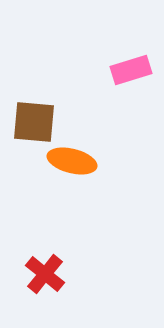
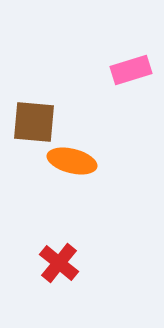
red cross: moved 14 px right, 11 px up
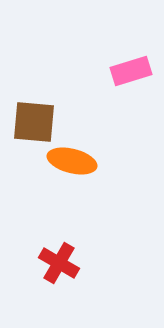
pink rectangle: moved 1 px down
red cross: rotated 9 degrees counterclockwise
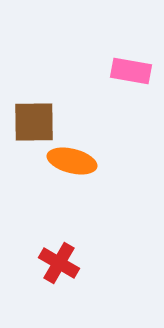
pink rectangle: rotated 27 degrees clockwise
brown square: rotated 6 degrees counterclockwise
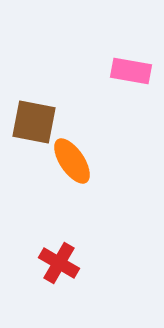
brown square: rotated 12 degrees clockwise
orange ellipse: rotated 42 degrees clockwise
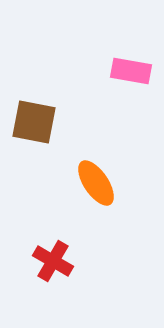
orange ellipse: moved 24 px right, 22 px down
red cross: moved 6 px left, 2 px up
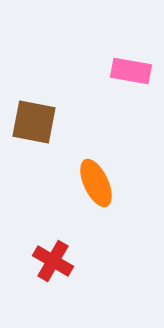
orange ellipse: rotated 9 degrees clockwise
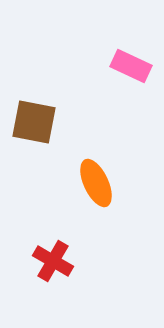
pink rectangle: moved 5 px up; rotated 15 degrees clockwise
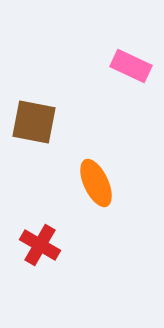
red cross: moved 13 px left, 16 px up
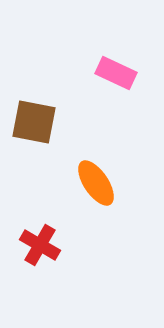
pink rectangle: moved 15 px left, 7 px down
orange ellipse: rotated 9 degrees counterclockwise
